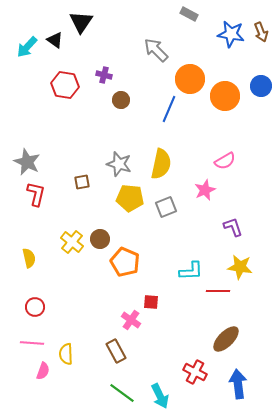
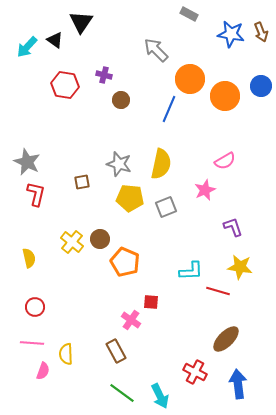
red line at (218, 291): rotated 15 degrees clockwise
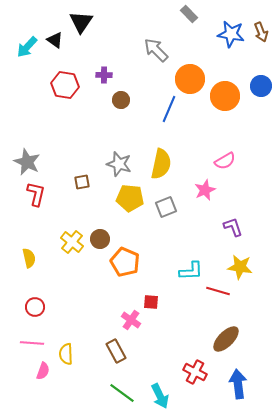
gray rectangle at (189, 14): rotated 18 degrees clockwise
purple cross at (104, 75): rotated 14 degrees counterclockwise
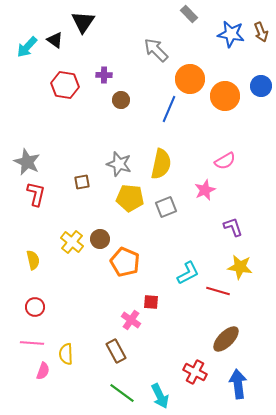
black triangle at (81, 22): moved 2 px right
yellow semicircle at (29, 258): moved 4 px right, 2 px down
cyan L-shape at (191, 271): moved 3 px left, 2 px down; rotated 25 degrees counterclockwise
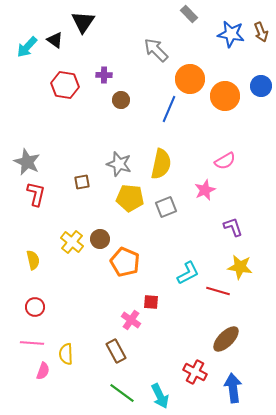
blue arrow at (238, 384): moved 5 px left, 4 px down
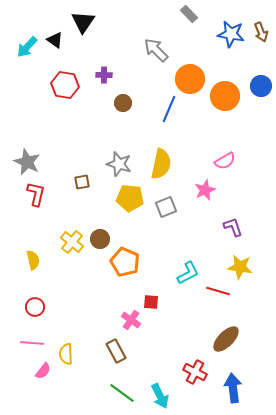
brown circle at (121, 100): moved 2 px right, 3 px down
pink semicircle at (43, 371): rotated 18 degrees clockwise
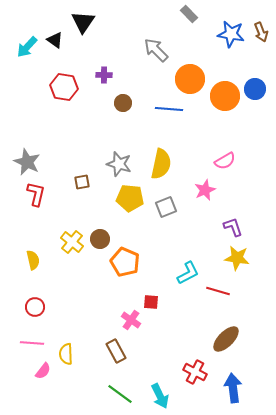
red hexagon at (65, 85): moved 1 px left, 2 px down
blue circle at (261, 86): moved 6 px left, 3 px down
blue line at (169, 109): rotated 72 degrees clockwise
yellow star at (240, 267): moved 3 px left, 9 px up
green line at (122, 393): moved 2 px left, 1 px down
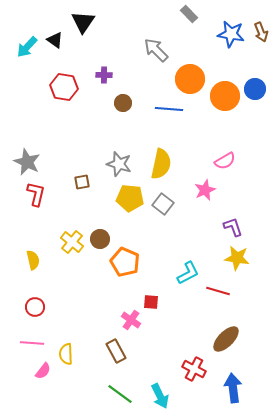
gray square at (166, 207): moved 3 px left, 3 px up; rotated 30 degrees counterclockwise
red cross at (195, 372): moved 1 px left, 3 px up
